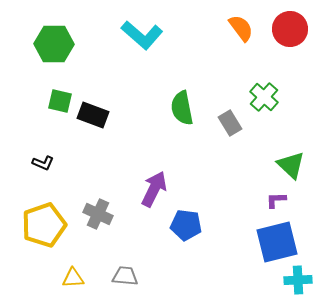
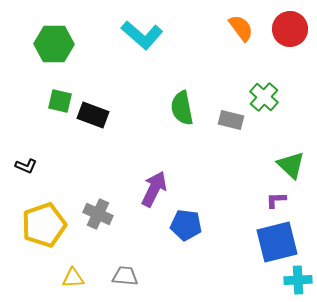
gray rectangle: moved 1 px right, 3 px up; rotated 45 degrees counterclockwise
black L-shape: moved 17 px left, 3 px down
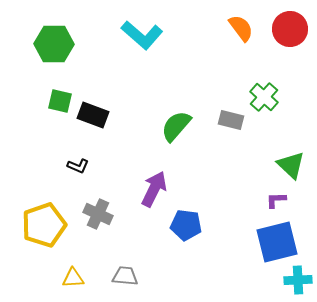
green semicircle: moved 6 px left, 18 px down; rotated 52 degrees clockwise
black L-shape: moved 52 px right
